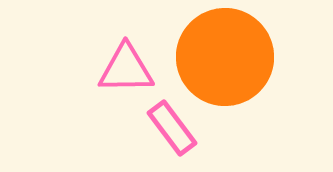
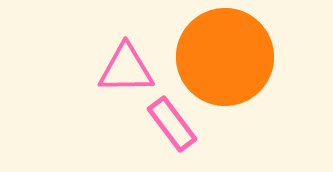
pink rectangle: moved 4 px up
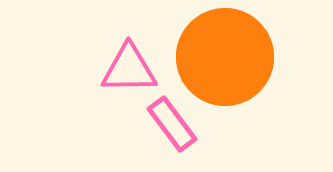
pink triangle: moved 3 px right
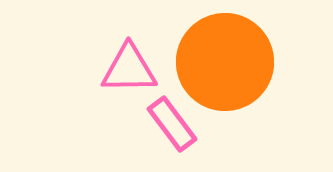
orange circle: moved 5 px down
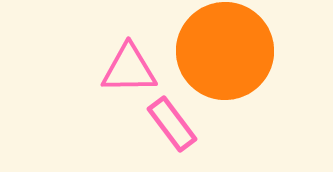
orange circle: moved 11 px up
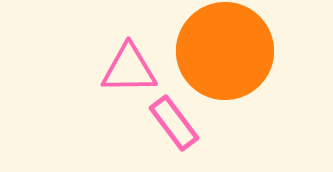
pink rectangle: moved 2 px right, 1 px up
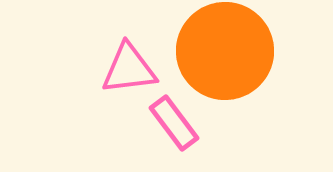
pink triangle: rotated 6 degrees counterclockwise
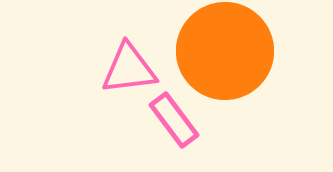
pink rectangle: moved 3 px up
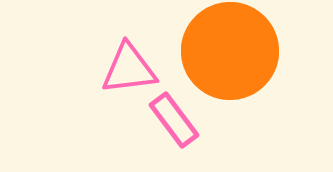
orange circle: moved 5 px right
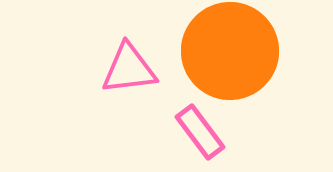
pink rectangle: moved 26 px right, 12 px down
